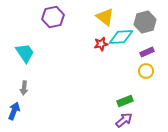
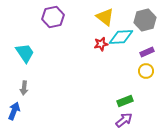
gray hexagon: moved 2 px up
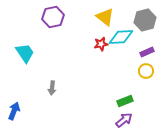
gray arrow: moved 28 px right
